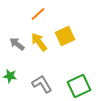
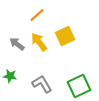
orange line: moved 1 px left, 1 px down
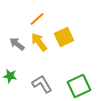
orange line: moved 4 px down
yellow square: moved 1 px left, 1 px down
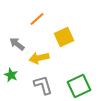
yellow arrow: moved 16 px down; rotated 66 degrees counterclockwise
green star: moved 1 px right, 1 px up; rotated 16 degrees clockwise
gray L-shape: moved 1 px right, 1 px down; rotated 15 degrees clockwise
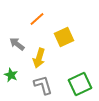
yellow arrow: rotated 60 degrees counterclockwise
green square: moved 1 px right, 2 px up
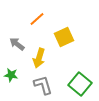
green star: rotated 16 degrees counterclockwise
green square: rotated 25 degrees counterclockwise
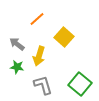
yellow square: rotated 24 degrees counterclockwise
yellow arrow: moved 2 px up
green star: moved 6 px right, 8 px up
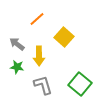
yellow arrow: rotated 18 degrees counterclockwise
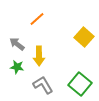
yellow square: moved 20 px right
gray L-shape: rotated 15 degrees counterclockwise
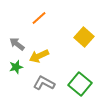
orange line: moved 2 px right, 1 px up
yellow arrow: rotated 66 degrees clockwise
green star: moved 1 px left; rotated 24 degrees counterclockwise
gray L-shape: moved 1 px right, 2 px up; rotated 30 degrees counterclockwise
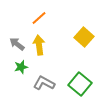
yellow arrow: moved 11 px up; rotated 108 degrees clockwise
green star: moved 5 px right
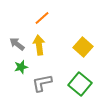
orange line: moved 3 px right
yellow square: moved 1 px left, 10 px down
gray L-shape: moved 2 px left; rotated 40 degrees counterclockwise
